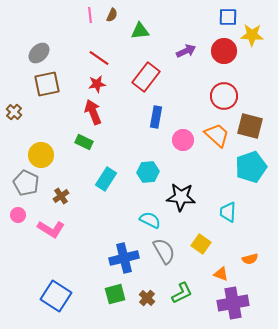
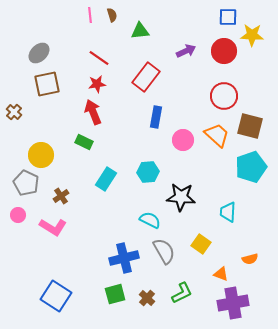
brown semicircle at (112, 15): rotated 40 degrees counterclockwise
pink L-shape at (51, 229): moved 2 px right, 2 px up
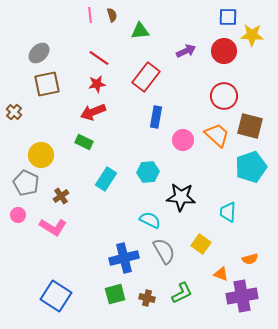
red arrow at (93, 112): rotated 90 degrees counterclockwise
brown cross at (147, 298): rotated 28 degrees counterclockwise
purple cross at (233, 303): moved 9 px right, 7 px up
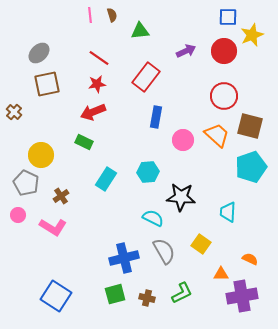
yellow star at (252, 35): rotated 25 degrees counterclockwise
cyan semicircle at (150, 220): moved 3 px right, 2 px up
orange semicircle at (250, 259): rotated 140 degrees counterclockwise
orange triangle at (221, 274): rotated 21 degrees counterclockwise
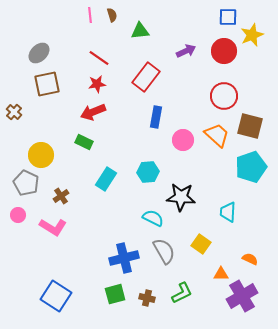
purple cross at (242, 296): rotated 20 degrees counterclockwise
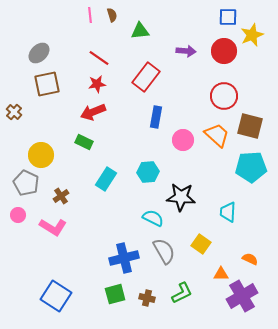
purple arrow at (186, 51): rotated 30 degrees clockwise
cyan pentagon at (251, 167): rotated 16 degrees clockwise
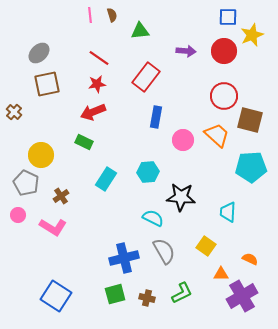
brown square at (250, 126): moved 6 px up
yellow square at (201, 244): moved 5 px right, 2 px down
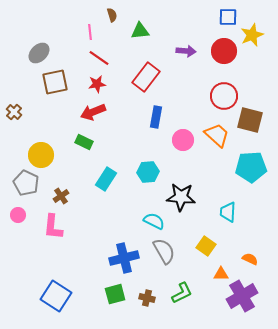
pink line at (90, 15): moved 17 px down
brown square at (47, 84): moved 8 px right, 2 px up
cyan semicircle at (153, 218): moved 1 px right, 3 px down
pink L-shape at (53, 227): rotated 64 degrees clockwise
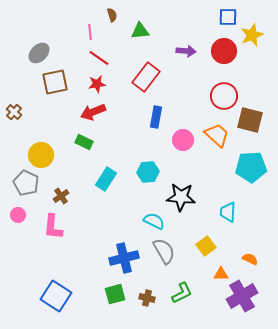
yellow square at (206, 246): rotated 18 degrees clockwise
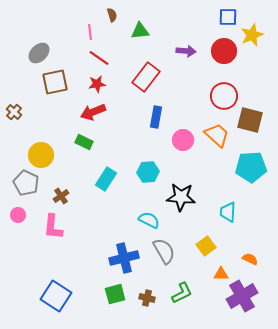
cyan semicircle at (154, 221): moved 5 px left, 1 px up
